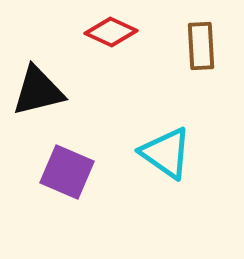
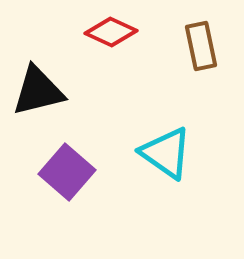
brown rectangle: rotated 9 degrees counterclockwise
purple square: rotated 18 degrees clockwise
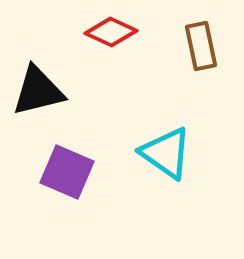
purple square: rotated 18 degrees counterclockwise
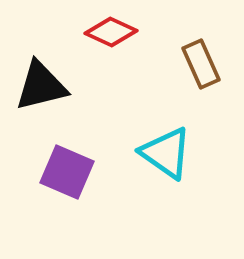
brown rectangle: moved 18 px down; rotated 12 degrees counterclockwise
black triangle: moved 3 px right, 5 px up
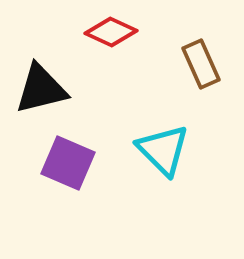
black triangle: moved 3 px down
cyan triangle: moved 3 px left, 3 px up; rotated 10 degrees clockwise
purple square: moved 1 px right, 9 px up
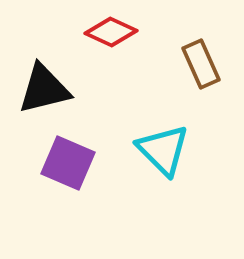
black triangle: moved 3 px right
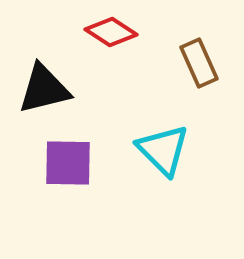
red diamond: rotated 9 degrees clockwise
brown rectangle: moved 2 px left, 1 px up
purple square: rotated 22 degrees counterclockwise
